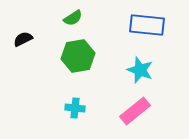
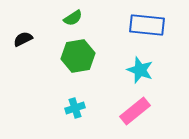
cyan cross: rotated 24 degrees counterclockwise
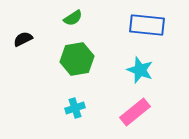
green hexagon: moved 1 px left, 3 px down
pink rectangle: moved 1 px down
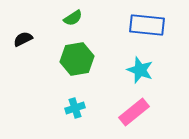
pink rectangle: moved 1 px left
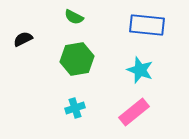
green semicircle: moved 1 px right, 1 px up; rotated 60 degrees clockwise
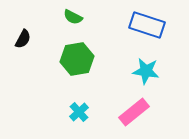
green semicircle: moved 1 px left
blue rectangle: rotated 12 degrees clockwise
black semicircle: rotated 144 degrees clockwise
cyan star: moved 6 px right, 1 px down; rotated 12 degrees counterclockwise
cyan cross: moved 4 px right, 4 px down; rotated 24 degrees counterclockwise
